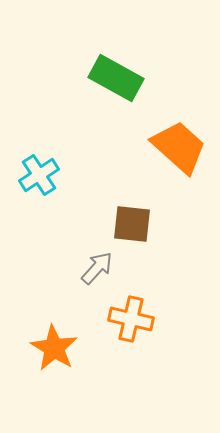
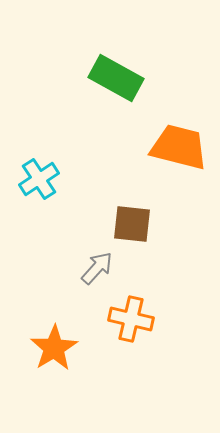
orange trapezoid: rotated 28 degrees counterclockwise
cyan cross: moved 4 px down
orange star: rotated 9 degrees clockwise
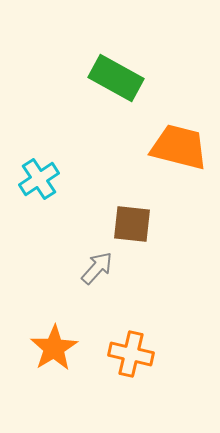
orange cross: moved 35 px down
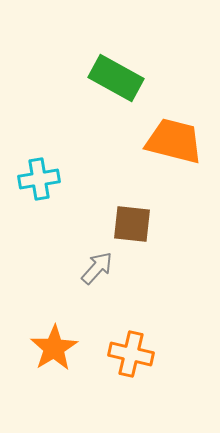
orange trapezoid: moved 5 px left, 6 px up
cyan cross: rotated 24 degrees clockwise
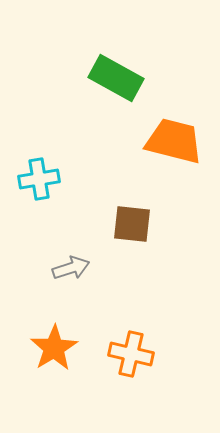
gray arrow: moved 26 px left; rotated 30 degrees clockwise
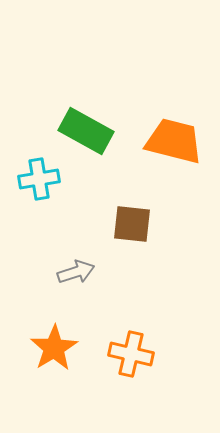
green rectangle: moved 30 px left, 53 px down
gray arrow: moved 5 px right, 4 px down
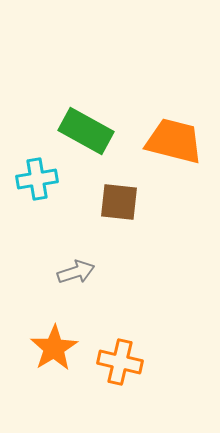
cyan cross: moved 2 px left
brown square: moved 13 px left, 22 px up
orange cross: moved 11 px left, 8 px down
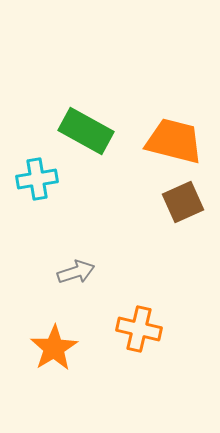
brown square: moved 64 px right; rotated 30 degrees counterclockwise
orange cross: moved 19 px right, 33 px up
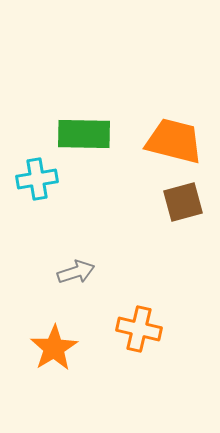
green rectangle: moved 2 px left, 3 px down; rotated 28 degrees counterclockwise
brown square: rotated 9 degrees clockwise
